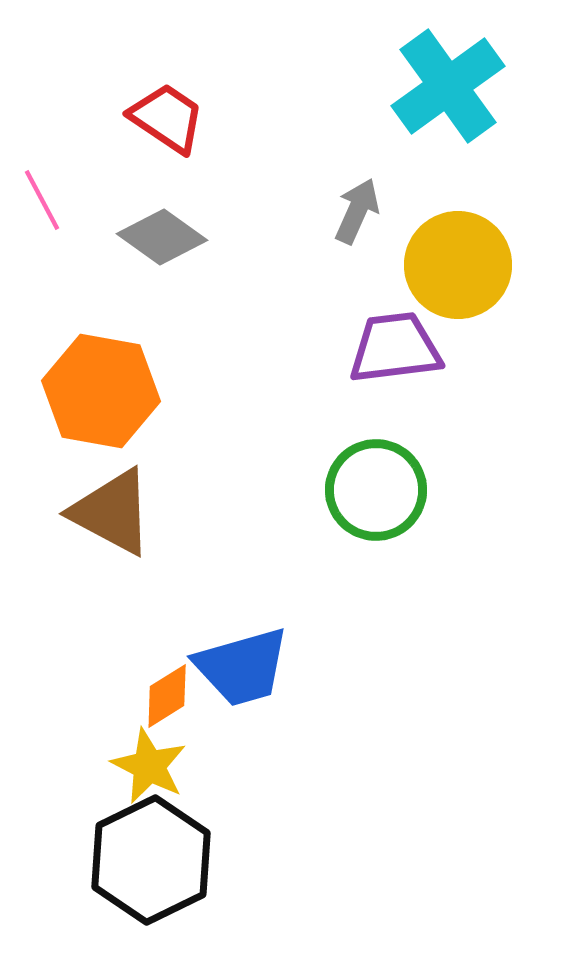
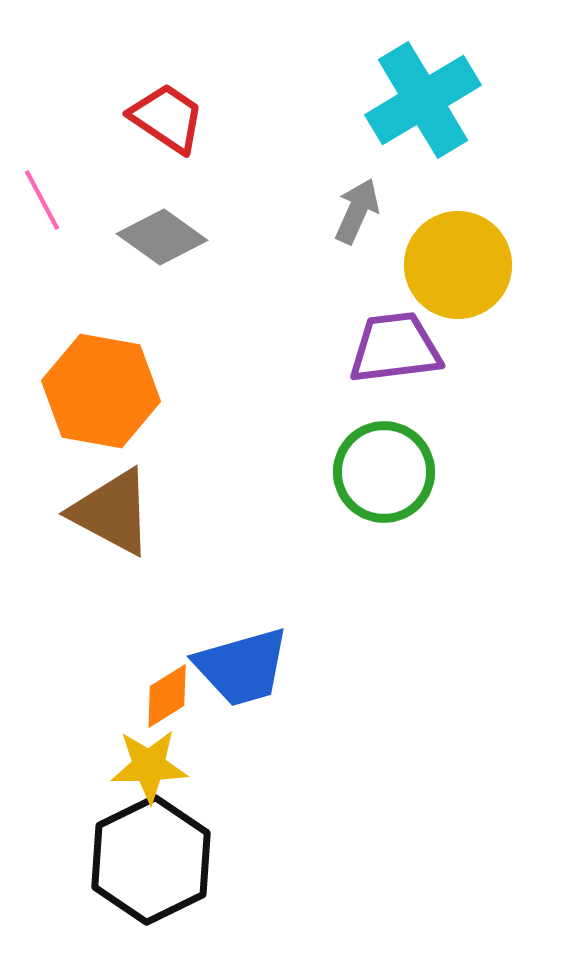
cyan cross: moved 25 px left, 14 px down; rotated 5 degrees clockwise
green circle: moved 8 px right, 18 px up
yellow star: rotated 28 degrees counterclockwise
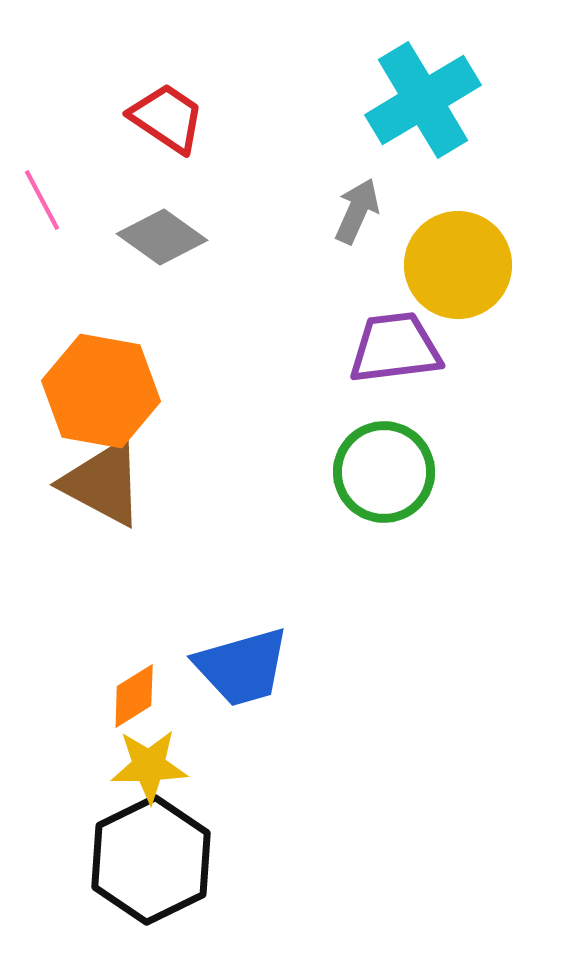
brown triangle: moved 9 px left, 29 px up
orange diamond: moved 33 px left
